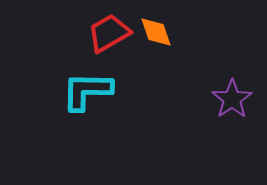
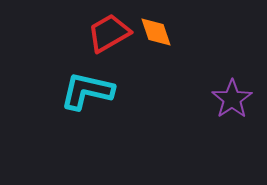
cyan L-shape: rotated 12 degrees clockwise
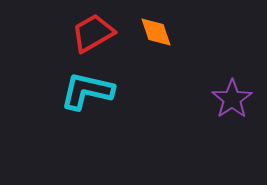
red trapezoid: moved 16 px left
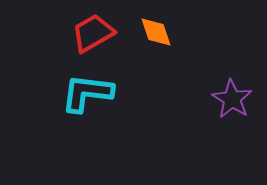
cyan L-shape: moved 2 px down; rotated 6 degrees counterclockwise
purple star: rotated 6 degrees counterclockwise
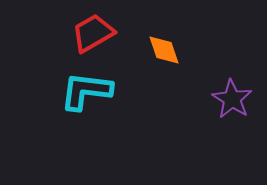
orange diamond: moved 8 px right, 18 px down
cyan L-shape: moved 1 px left, 2 px up
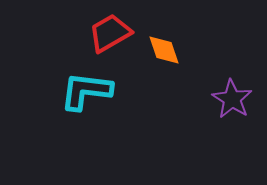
red trapezoid: moved 17 px right
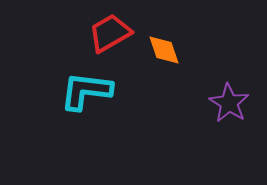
purple star: moved 3 px left, 4 px down
